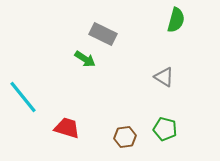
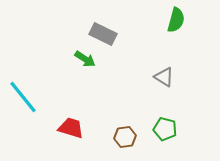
red trapezoid: moved 4 px right
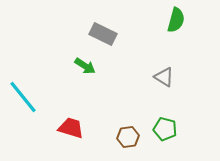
green arrow: moved 7 px down
brown hexagon: moved 3 px right
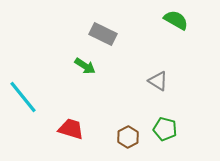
green semicircle: rotated 75 degrees counterclockwise
gray triangle: moved 6 px left, 4 px down
red trapezoid: moved 1 px down
brown hexagon: rotated 20 degrees counterclockwise
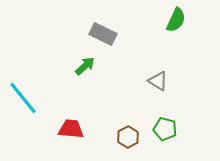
green semicircle: rotated 85 degrees clockwise
green arrow: rotated 75 degrees counterclockwise
cyan line: moved 1 px down
red trapezoid: rotated 12 degrees counterclockwise
